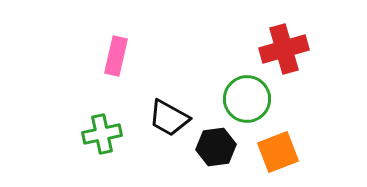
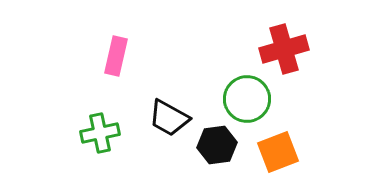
green cross: moved 2 px left, 1 px up
black hexagon: moved 1 px right, 2 px up
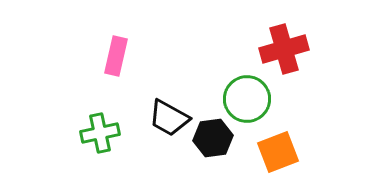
black hexagon: moved 4 px left, 7 px up
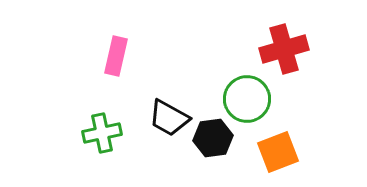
green cross: moved 2 px right
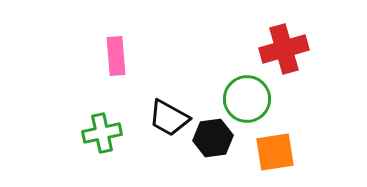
pink rectangle: rotated 18 degrees counterclockwise
orange square: moved 3 px left; rotated 12 degrees clockwise
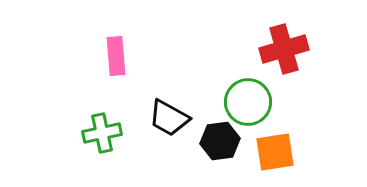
green circle: moved 1 px right, 3 px down
black hexagon: moved 7 px right, 3 px down
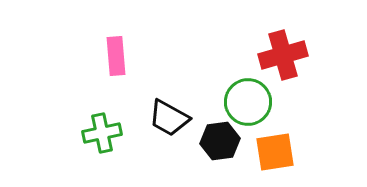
red cross: moved 1 px left, 6 px down
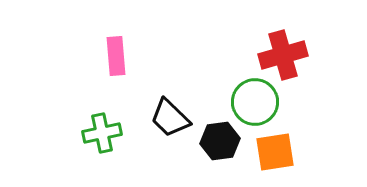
green circle: moved 7 px right
black trapezoid: moved 1 px right; rotated 15 degrees clockwise
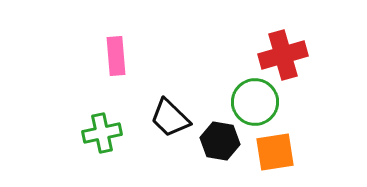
black hexagon: rotated 18 degrees clockwise
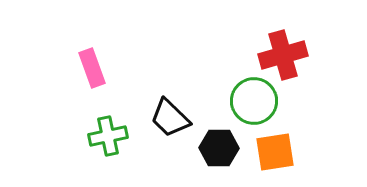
pink rectangle: moved 24 px left, 12 px down; rotated 15 degrees counterclockwise
green circle: moved 1 px left, 1 px up
green cross: moved 6 px right, 3 px down
black hexagon: moved 1 px left, 7 px down; rotated 9 degrees counterclockwise
